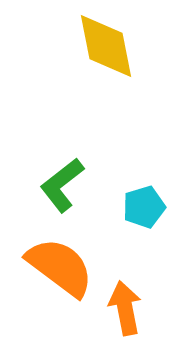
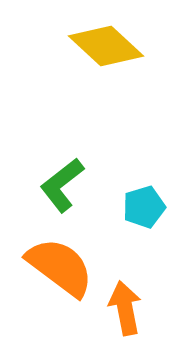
yellow diamond: rotated 36 degrees counterclockwise
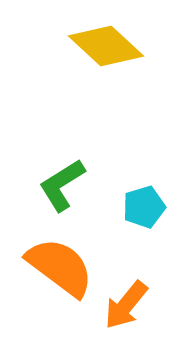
green L-shape: rotated 6 degrees clockwise
orange arrow: moved 1 px right, 3 px up; rotated 130 degrees counterclockwise
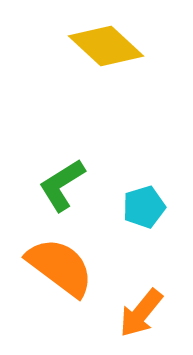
orange arrow: moved 15 px right, 8 px down
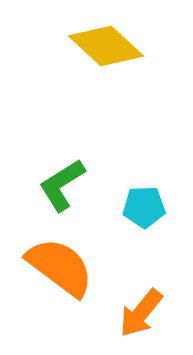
cyan pentagon: rotated 15 degrees clockwise
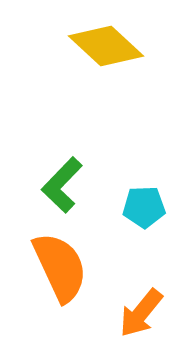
green L-shape: rotated 14 degrees counterclockwise
orange semicircle: rotated 28 degrees clockwise
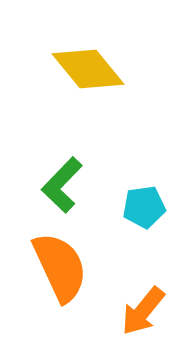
yellow diamond: moved 18 px left, 23 px down; rotated 8 degrees clockwise
cyan pentagon: rotated 6 degrees counterclockwise
orange arrow: moved 2 px right, 2 px up
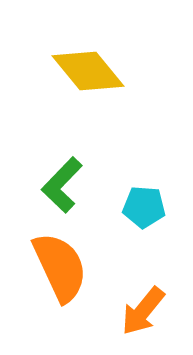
yellow diamond: moved 2 px down
cyan pentagon: rotated 12 degrees clockwise
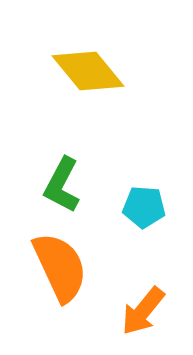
green L-shape: rotated 16 degrees counterclockwise
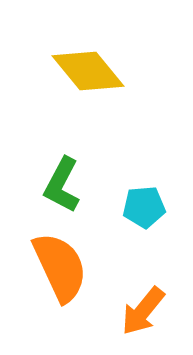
cyan pentagon: rotated 9 degrees counterclockwise
